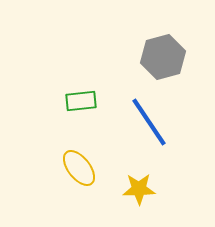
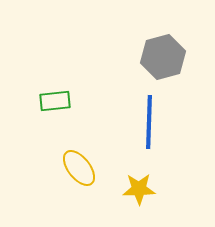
green rectangle: moved 26 px left
blue line: rotated 36 degrees clockwise
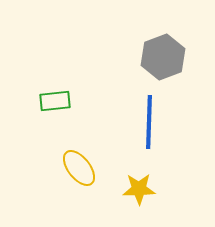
gray hexagon: rotated 6 degrees counterclockwise
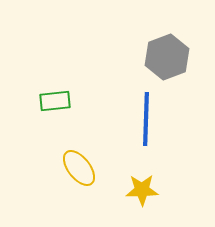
gray hexagon: moved 4 px right
blue line: moved 3 px left, 3 px up
yellow star: moved 3 px right, 1 px down
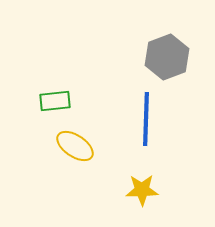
yellow ellipse: moved 4 px left, 22 px up; rotated 18 degrees counterclockwise
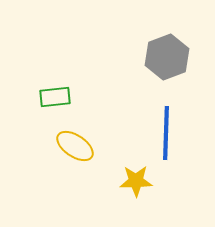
green rectangle: moved 4 px up
blue line: moved 20 px right, 14 px down
yellow star: moved 6 px left, 9 px up
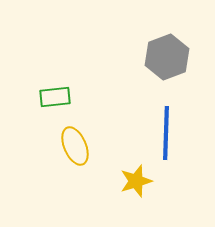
yellow ellipse: rotated 33 degrees clockwise
yellow star: rotated 16 degrees counterclockwise
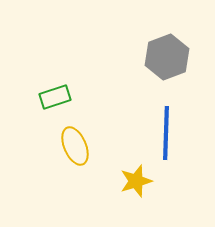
green rectangle: rotated 12 degrees counterclockwise
